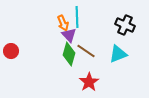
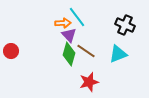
cyan line: rotated 35 degrees counterclockwise
orange arrow: rotated 70 degrees counterclockwise
red star: rotated 18 degrees clockwise
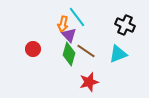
orange arrow: moved 1 px down; rotated 105 degrees clockwise
red circle: moved 22 px right, 2 px up
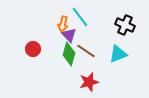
cyan line: moved 3 px right
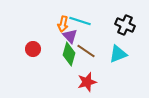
cyan line: moved 4 px down; rotated 35 degrees counterclockwise
purple triangle: moved 1 px right, 1 px down
red star: moved 2 px left
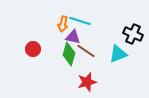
black cross: moved 8 px right, 9 px down
purple triangle: moved 3 px right, 1 px down; rotated 35 degrees counterclockwise
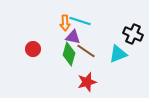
orange arrow: moved 2 px right, 1 px up; rotated 14 degrees counterclockwise
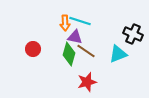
purple triangle: moved 2 px right
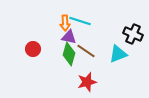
purple triangle: moved 6 px left
